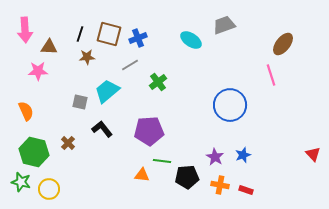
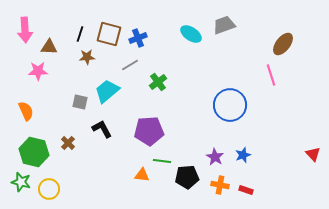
cyan ellipse: moved 6 px up
black L-shape: rotated 10 degrees clockwise
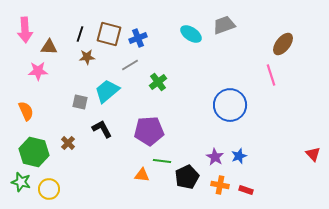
blue star: moved 4 px left, 1 px down
black pentagon: rotated 20 degrees counterclockwise
